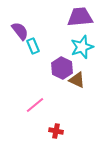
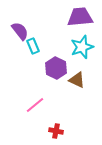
purple hexagon: moved 6 px left
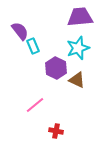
cyan star: moved 4 px left, 1 px down
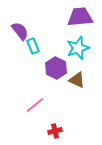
red cross: moved 1 px left; rotated 24 degrees counterclockwise
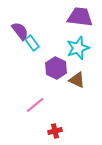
purple trapezoid: rotated 12 degrees clockwise
cyan rectangle: moved 1 px left, 3 px up; rotated 14 degrees counterclockwise
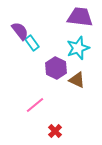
red cross: rotated 32 degrees counterclockwise
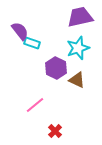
purple trapezoid: rotated 20 degrees counterclockwise
cyan rectangle: rotated 35 degrees counterclockwise
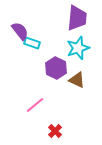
purple trapezoid: moved 3 px left, 1 px down; rotated 108 degrees clockwise
